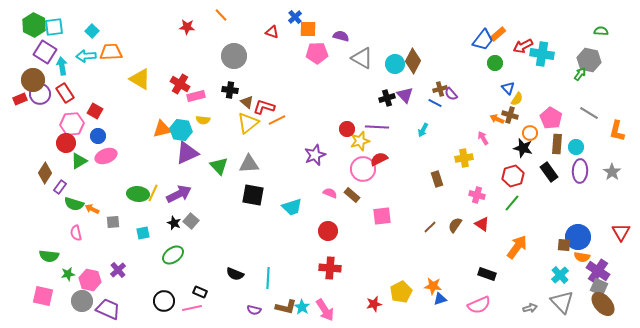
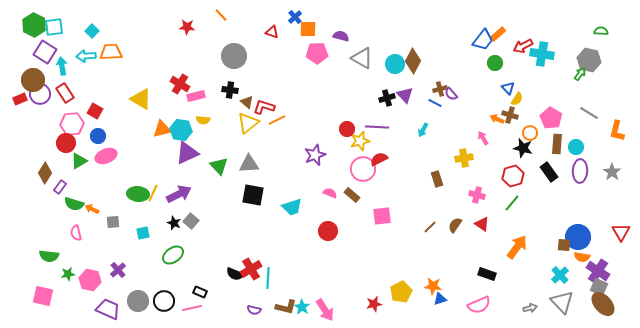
yellow triangle at (140, 79): moved 1 px right, 20 px down
red cross at (330, 268): moved 79 px left, 1 px down; rotated 35 degrees counterclockwise
gray circle at (82, 301): moved 56 px right
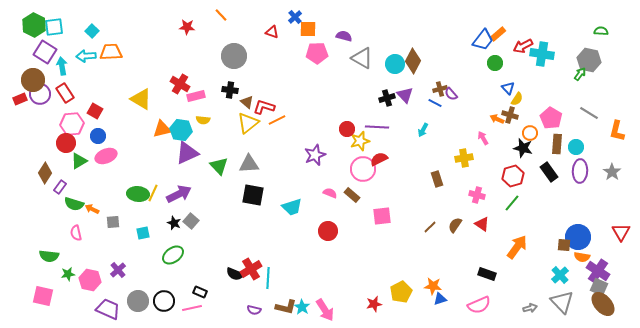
purple semicircle at (341, 36): moved 3 px right
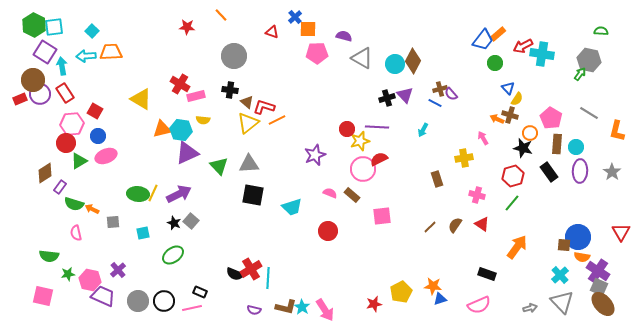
brown diamond at (45, 173): rotated 25 degrees clockwise
purple trapezoid at (108, 309): moved 5 px left, 13 px up
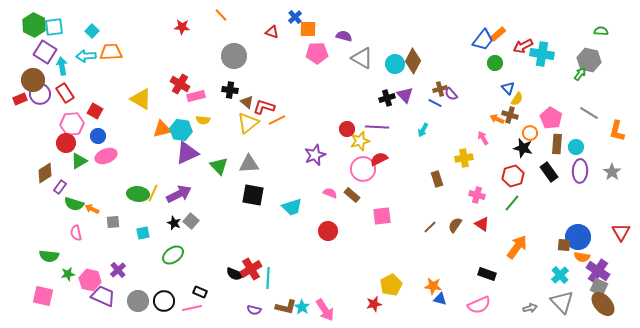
red star at (187, 27): moved 5 px left
yellow pentagon at (401, 292): moved 10 px left, 7 px up
blue triangle at (440, 299): rotated 32 degrees clockwise
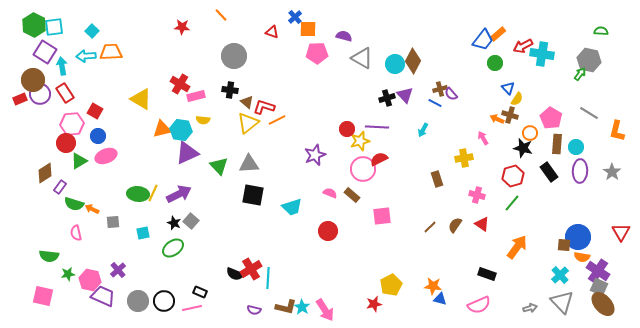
green ellipse at (173, 255): moved 7 px up
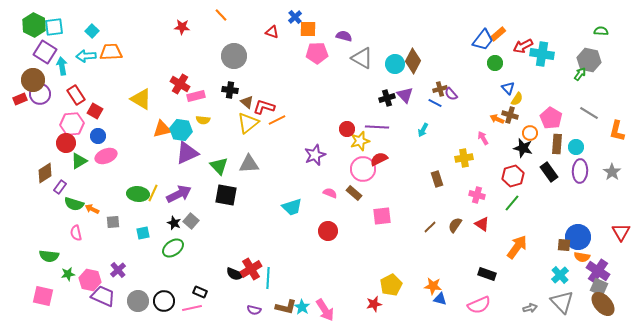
red rectangle at (65, 93): moved 11 px right, 2 px down
black square at (253, 195): moved 27 px left
brown rectangle at (352, 195): moved 2 px right, 2 px up
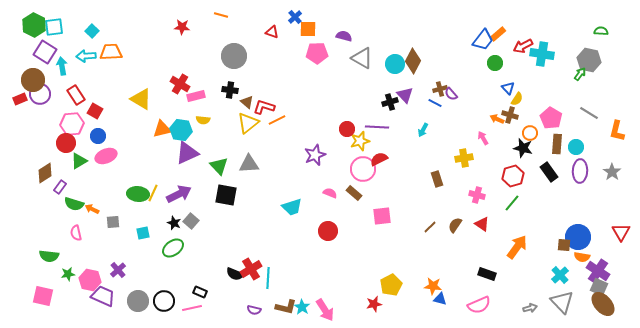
orange line at (221, 15): rotated 32 degrees counterclockwise
black cross at (387, 98): moved 3 px right, 4 px down
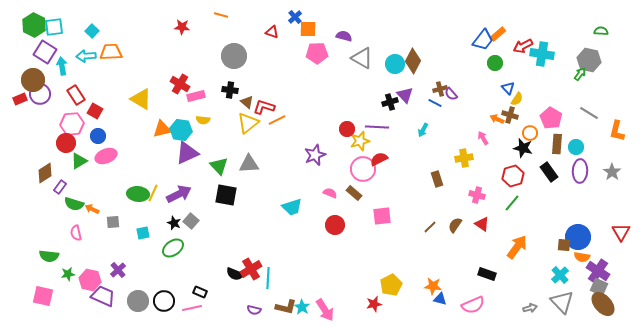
red circle at (328, 231): moved 7 px right, 6 px up
pink semicircle at (479, 305): moved 6 px left
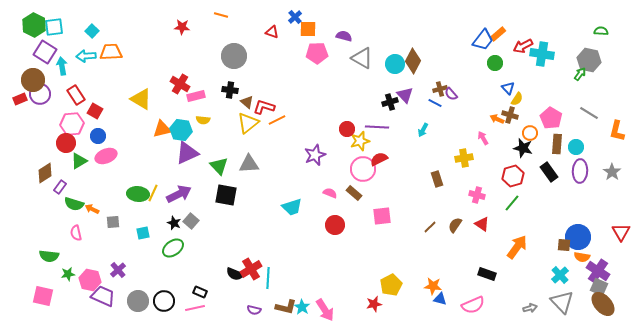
pink line at (192, 308): moved 3 px right
